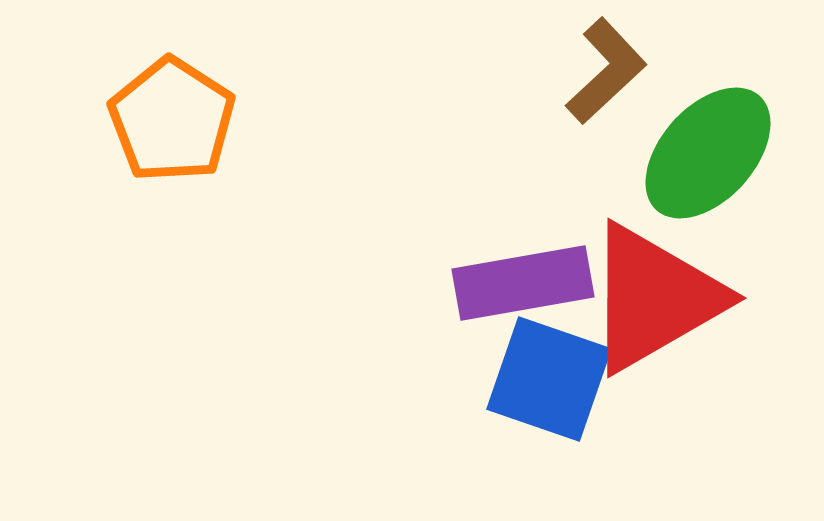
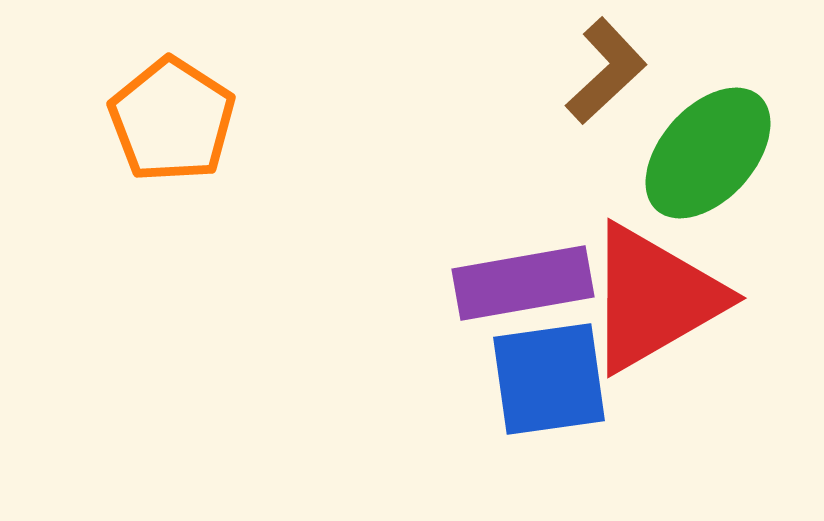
blue square: rotated 27 degrees counterclockwise
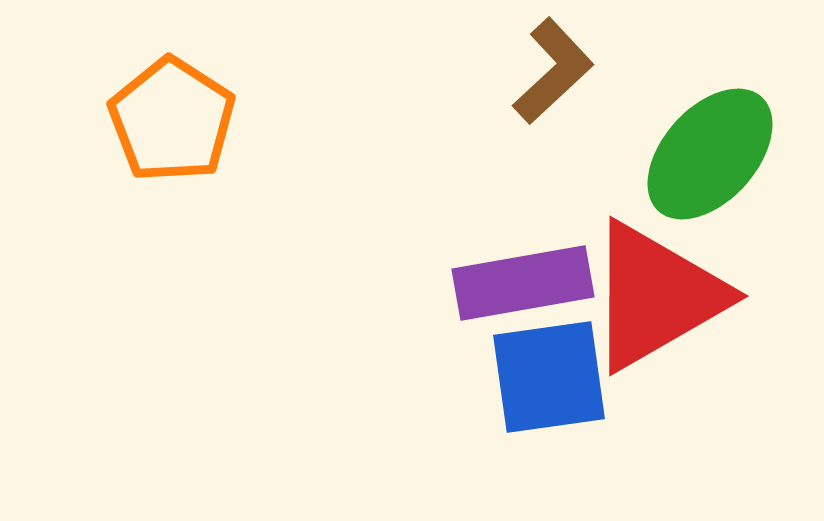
brown L-shape: moved 53 px left
green ellipse: moved 2 px right, 1 px down
red triangle: moved 2 px right, 2 px up
blue square: moved 2 px up
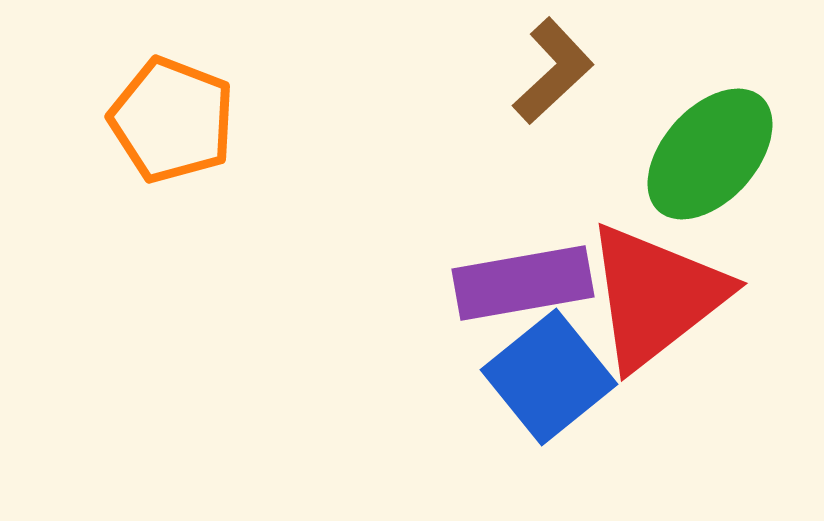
orange pentagon: rotated 12 degrees counterclockwise
red triangle: rotated 8 degrees counterclockwise
blue square: rotated 31 degrees counterclockwise
